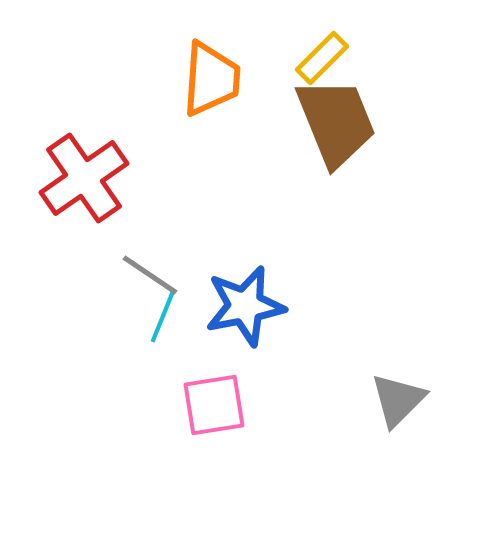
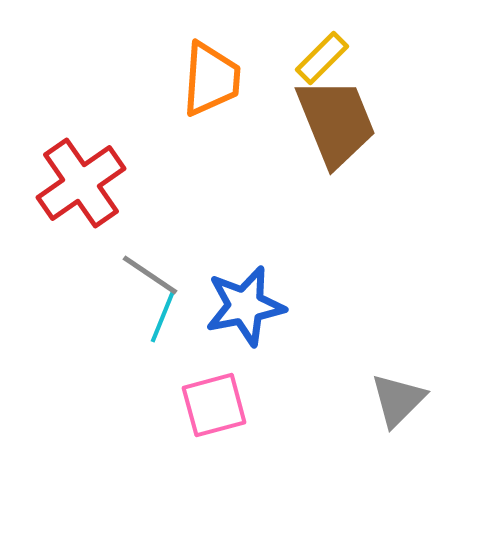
red cross: moved 3 px left, 5 px down
pink square: rotated 6 degrees counterclockwise
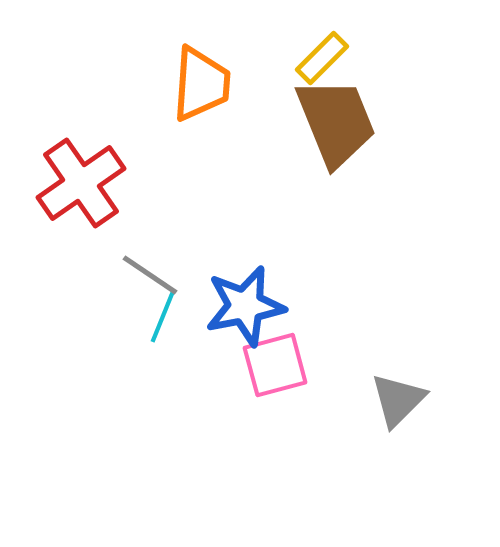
orange trapezoid: moved 10 px left, 5 px down
pink square: moved 61 px right, 40 px up
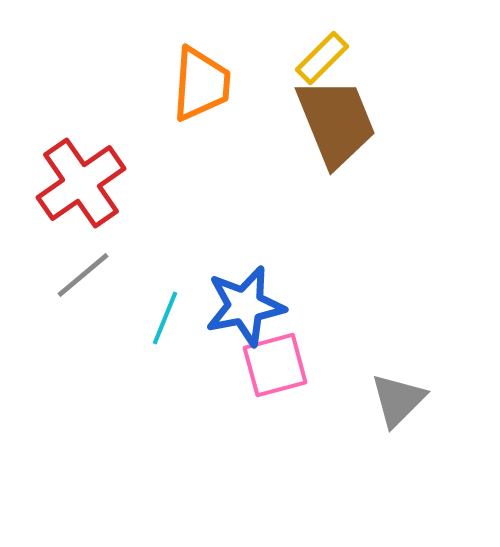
gray line: moved 67 px left; rotated 74 degrees counterclockwise
cyan line: moved 2 px right, 2 px down
